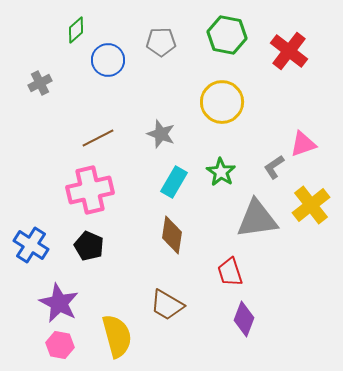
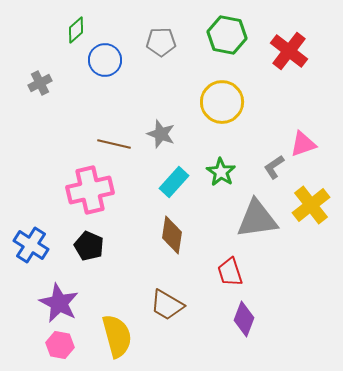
blue circle: moved 3 px left
brown line: moved 16 px right, 6 px down; rotated 40 degrees clockwise
cyan rectangle: rotated 12 degrees clockwise
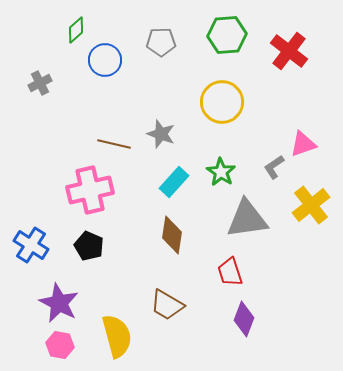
green hexagon: rotated 15 degrees counterclockwise
gray triangle: moved 10 px left
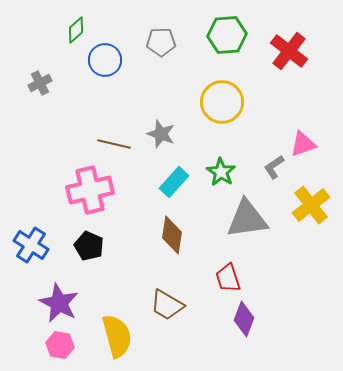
red trapezoid: moved 2 px left, 6 px down
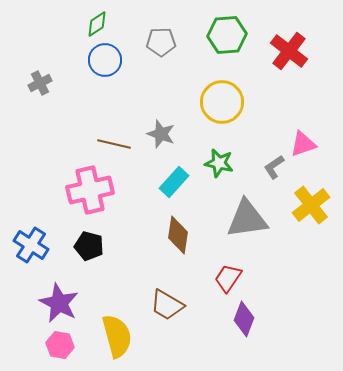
green diamond: moved 21 px right, 6 px up; rotated 8 degrees clockwise
green star: moved 2 px left, 9 px up; rotated 20 degrees counterclockwise
brown diamond: moved 6 px right
black pentagon: rotated 8 degrees counterclockwise
red trapezoid: rotated 52 degrees clockwise
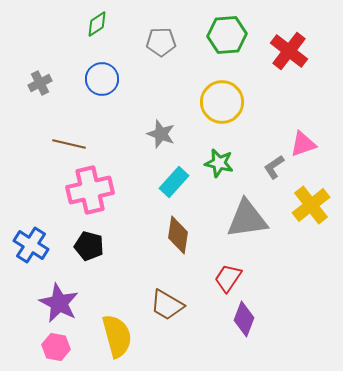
blue circle: moved 3 px left, 19 px down
brown line: moved 45 px left
pink hexagon: moved 4 px left, 2 px down
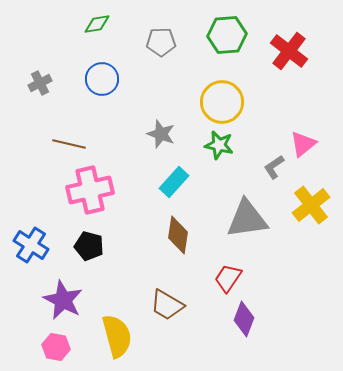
green diamond: rotated 24 degrees clockwise
pink triangle: rotated 20 degrees counterclockwise
green star: moved 18 px up
purple star: moved 4 px right, 3 px up
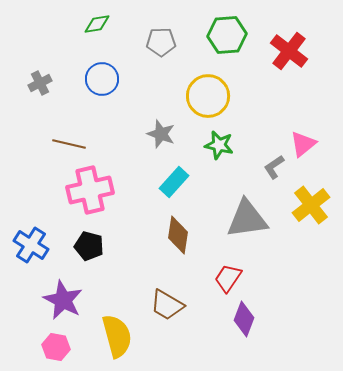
yellow circle: moved 14 px left, 6 px up
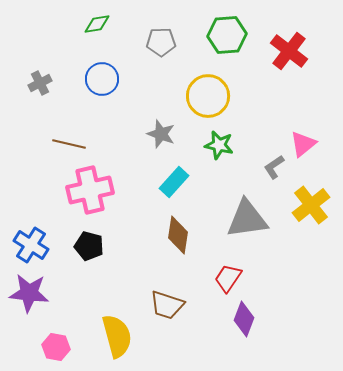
purple star: moved 34 px left, 7 px up; rotated 21 degrees counterclockwise
brown trapezoid: rotated 12 degrees counterclockwise
